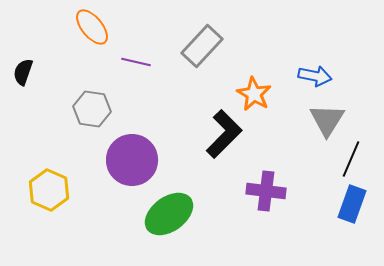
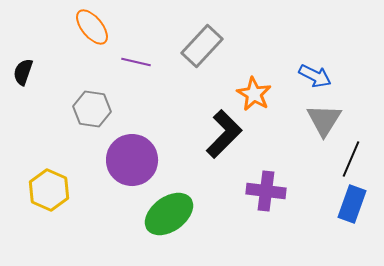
blue arrow: rotated 16 degrees clockwise
gray triangle: moved 3 px left
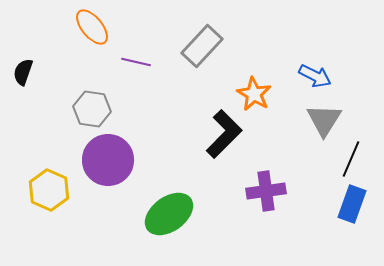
purple circle: moved 24 px left
purple cross: rotated 15 degrees counterclockwise
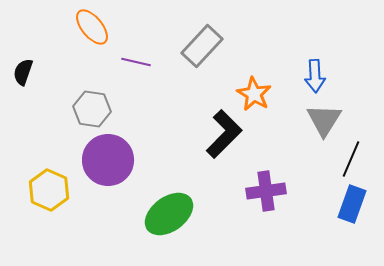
blue arrow: rotated 60 degrees clockwise
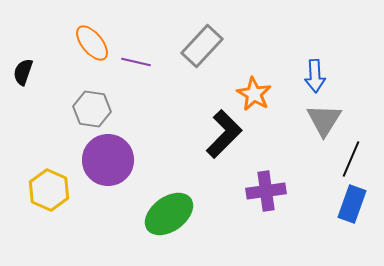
orange ellipse: moved 16 px down
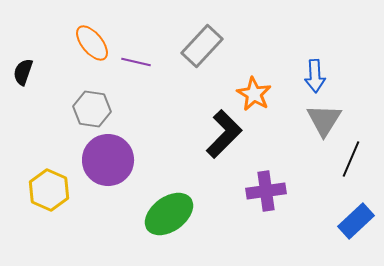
blue rectangle: moved 4 px right, 17 px down; rotated 27 degrees clockwise
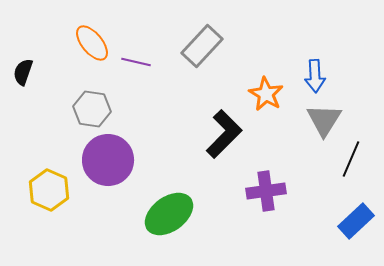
orange star: moved 12 px right
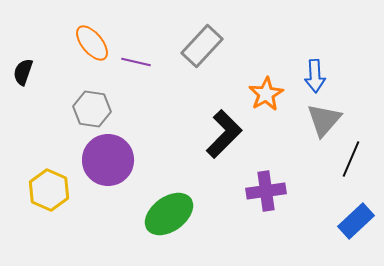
orange star: rotated 12 degrees clockwise
gray triangle: rotated 9 degrees clockwise
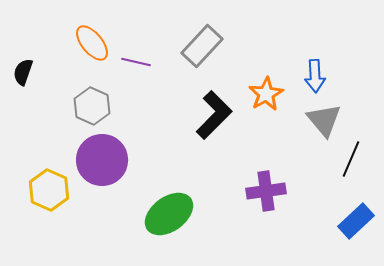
gray hexagon: moved 3 px up; rotated 15 degrees clockwise
gray triangle: rotated 21 degrees counterclockwise
black L-shape: moved 10 px left, 19 px up
purple circle: moved 6 px left
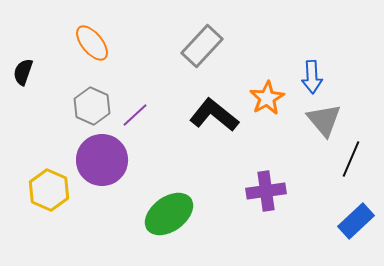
purple line: moved 1 px left, 53 px down; rotated 56 degrees counterclockwise
blue arrow: moved 3 px left, 1 px down
orange star: moved 1 px right, 4 px down
black L-shape: rotated 96 degrees counterclockwise
